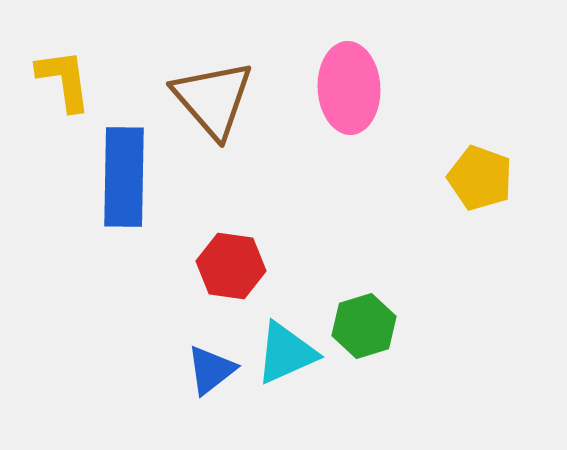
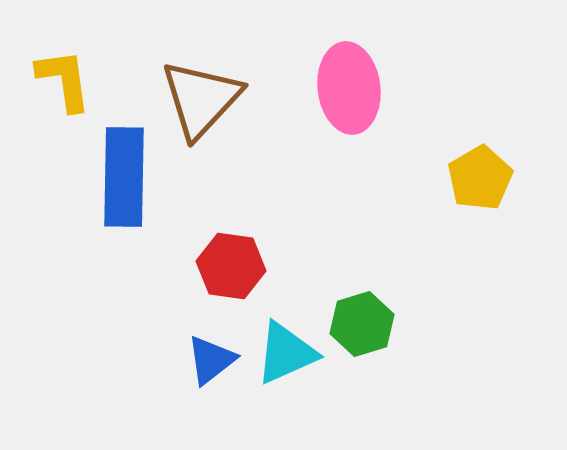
pink ellipse: rotated 4 degrees counterclockwise
brown triangle: moved 12 px left; rotated 24 degrees clockwise
yellow pentagon: rotated 22 degrees clockwise
green hexagon: moved 2 px left, 2 px up
blue triangle: moved 10 px up
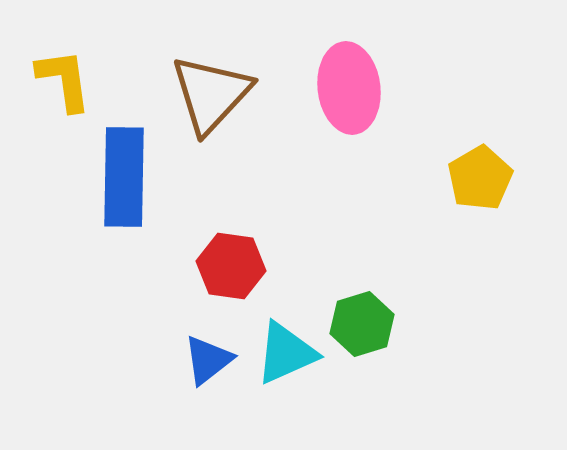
brown triangle: moved 10 px right, 5 px up
blue triangle: moved 3 px left
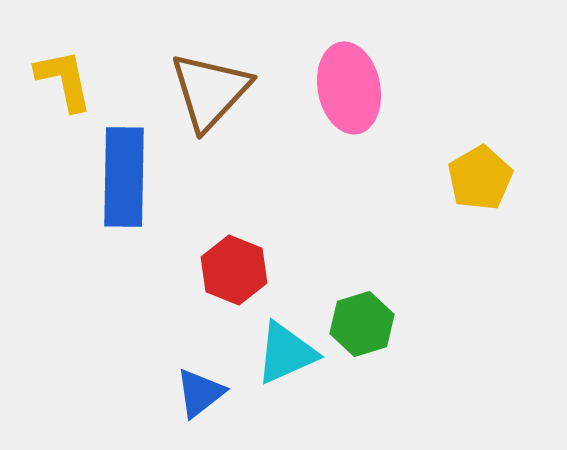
yellow L-shape: rotated 4 degrees counterclockwise
pink ellipse: rotated 4 degrees counterclockwise
brown triangle: moved 1 px left, 3 px up
red hexagon: moved 3 px right, 4 px down; rotated 14 degrees clockwise
blue triangle: moved 8 px left, 33 px down
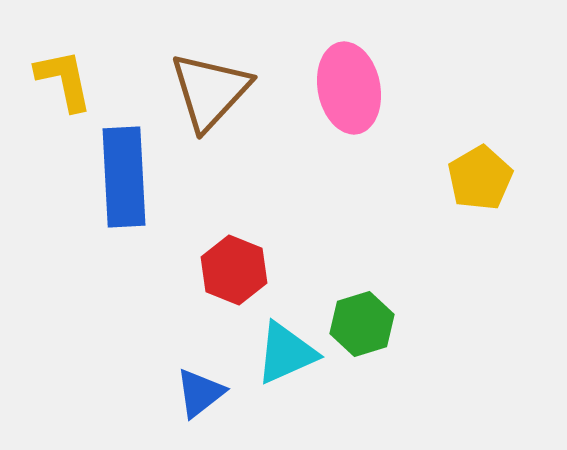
blue rectangle: rotated 4 degrees counterclockwise
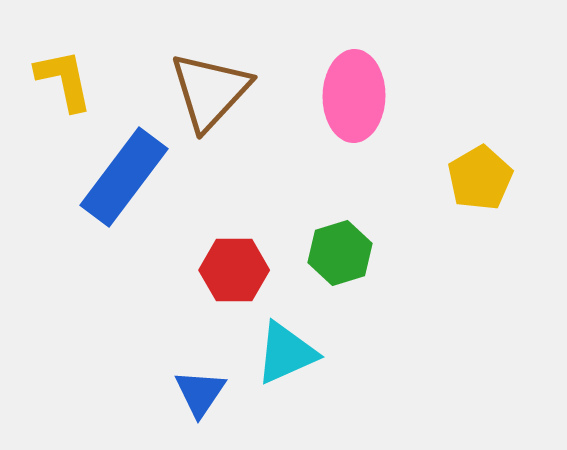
pink ellipse: moved 5 px right, 8 px down; rotated 12 degrees clockwise
blue rectangle: rotated 40 degrees clockwise
red hexagon: rotated 22 degrees counterclockwise
green hexagon: moved 22 px left, 71 px up
blue triangle: rotated 18 degrees counterclockwise
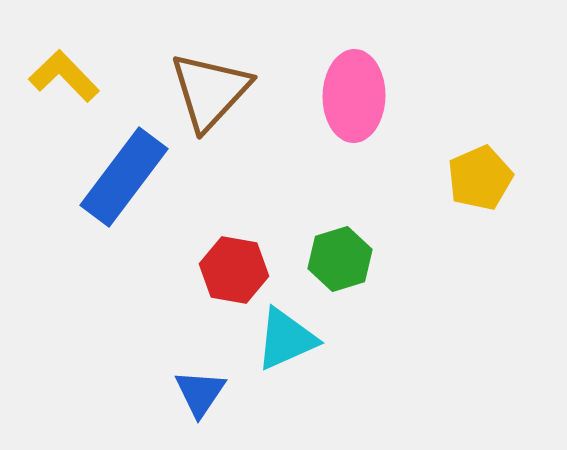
yellow L-shape: moved 4 px up; rotated 32 degrees counterclockwise
yellow pentagon: rotated 6 degrees clockwise
green hexagon: moved 6 px down
red hexagon: rotated 10 degrees clockwise
cyan triangle: moved 14 px up
